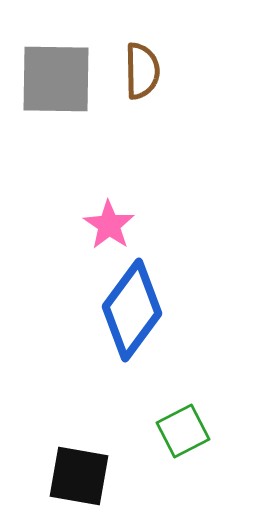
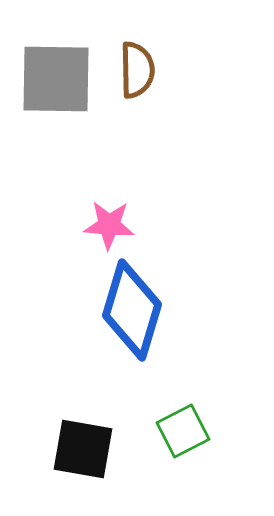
brown semicircle: moved 5 px left, 1 px up
pink star: rotated 30 degrees counterclockwise
blue diamond: rotated 20 degrees counterclockwise
black square: moved 4 px right, 27 px up
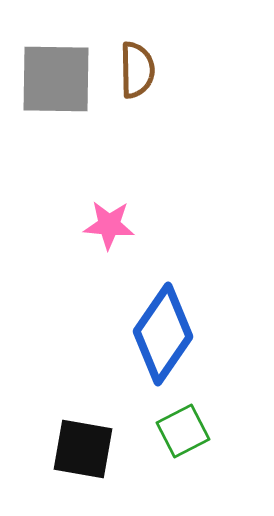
blue diamond: moved 31 px right, 24 px down; rotated 18 degrees clockwise
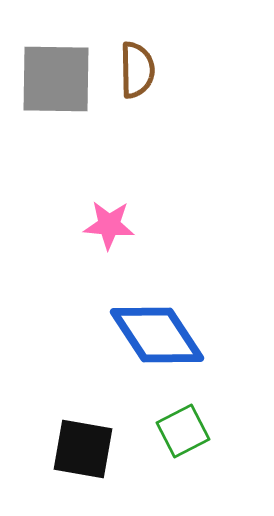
blue diamond: moved 6 px left, 1 px down; rotated 68 degrees counterclockwise
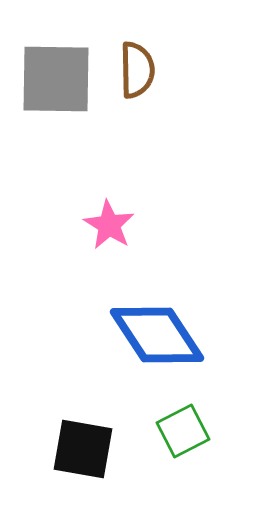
pink star: rotated 27 degrees clockwise
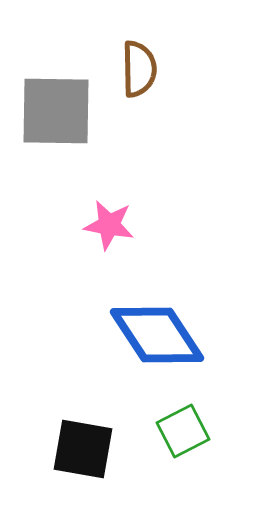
brown semicircle: moved 2 px right, 1 px up
gray square: moved 32 px down
pink star: rotated 21 degrees counterclockwise
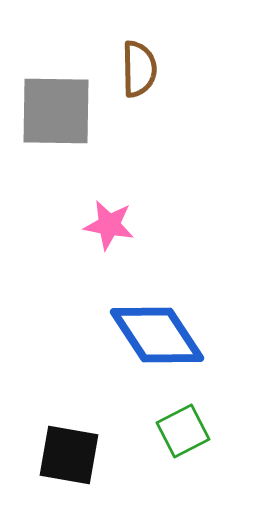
black square: moved 14 px left, 6 px down
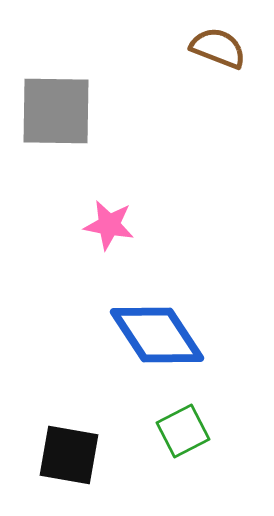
brown semicircle: moved 79 px right, 21 px up; rotated 68 degrees counterclockwise
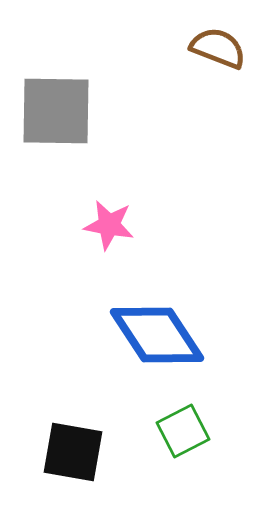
black square: moved 4 px right, 3 px up
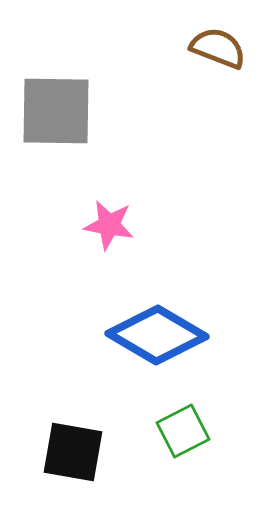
blue diamond: rotated 26 degrees counterclockwise
